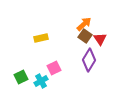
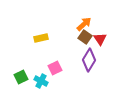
brown square: moved 1 px down
pink square: moved 1 px right
cyan cross: rotated 32 degrees counterclockwise
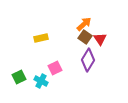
purple diamond: moved 1 px left
green square: moved 2 px left
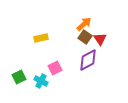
purple diamond: rotated 30 degrees clockwise
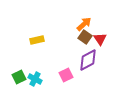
yellow rectangle: moved 4 px left, 2 px down
pink square: moved 11 px right, 7 px down
cyan cross: moved 6 px left, 2 px up
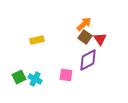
pink square: rotated 32 degrees clockwise
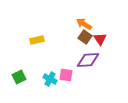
orange arrow: rotated 105 degrees counterclockwise
purple diamond: rotated 25 degrees clockwise
cyan cross: moved 15 px right
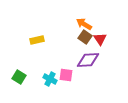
green square: rotated 32 degrees counterclockwise
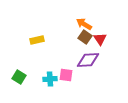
cyan cross: rotated 32 degrees counterclockwise
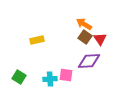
purple diamond: moved 1 px right, 1 px down
